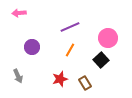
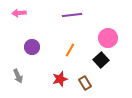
purple line: moved 2 px right, 12 px up; rotated 18 degrees clockwise
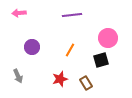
black square: rotated 28 degrees clockwise
brown rectangle: moved 1 px right
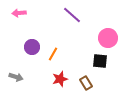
purple line: rotated 48 degrees clockwise
orange line: moved 17 px left, 4 px down
black square: moved 1 px left, 1 px down; rotated 21 degrees clockwise
gray arrow: moved 2 px left, 1 px down; rotated 48 degrees counterclockwise
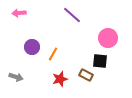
brown rectangle: moved 8 px up; rotated 32 degrees counterclockwise
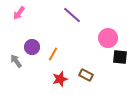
pink arrow: rotated 48 degrees counterclockwise
black square: moved 20 px right, 4 px up
gray arrow: moved 16 px up; rotated 144 degrees counterclockwise
